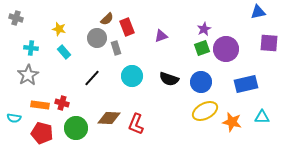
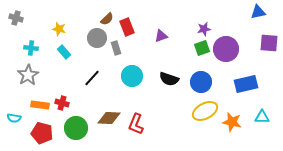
purple star: rotated 16 degrees clockwise
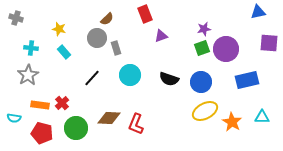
red rectangle: moved 18 px right, 13 px up
cyan circle: moved 2 px left, 1 px up
blue rectangle: moved 1 px right, 4 px up
red cross: rotated 32 degrees clockwise
orange star: rotated 18 degrees clockwise
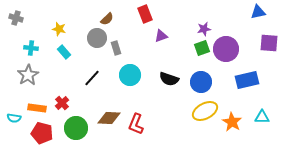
orange rectangle: moved 3 px left, 3 px down
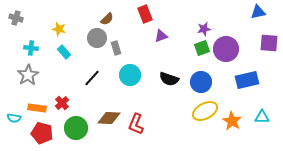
orange star: moved 1 px up
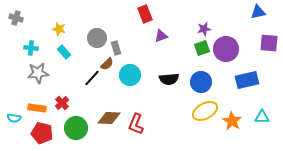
brown semicircle: moved 45 px down
gray star: moved 10 px right, 2 px up; rotated 25 degrees clockwise
black semicircle: rotated 24 degrees counterclockwise
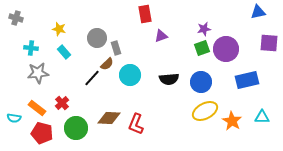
red rectangle: rotated 12 degrees clockwise
orange rectangle: rotated 30 degrees clockwise
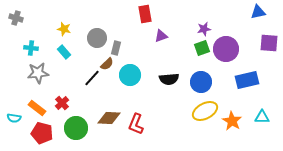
yellow star: moved 5 px right
gray rectangle: rotated 32 degrees clockwise
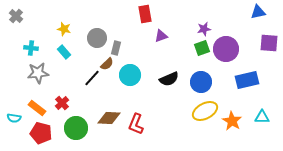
gray cross: moved 2 px up; rotated 24 degrees clockwise
black semicircle: rotated 18 degrees counterclockwise
red pentagon: moved 1 px left
